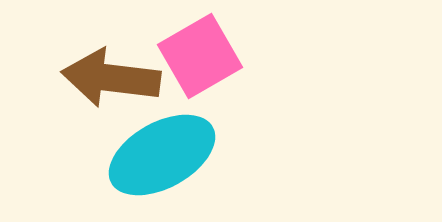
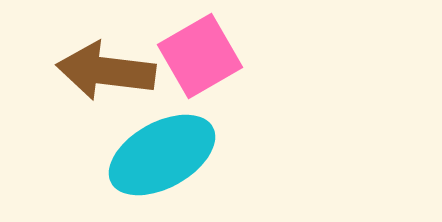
brown arrow: moved 5 px left, 7 px up
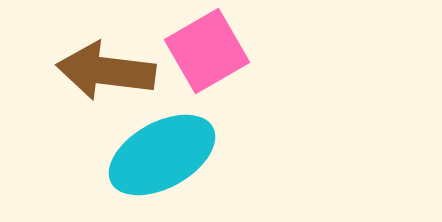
pink square: moved 7 px right, 5 px up
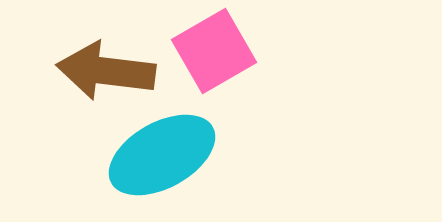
pink square: moved 7 px right
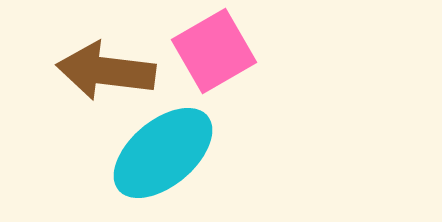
cyan ellipse: moved 1 px right, 2 px up; rotated 11 degrees counterclockwise
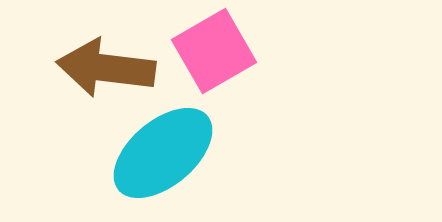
brown arrow: moved 3 px up
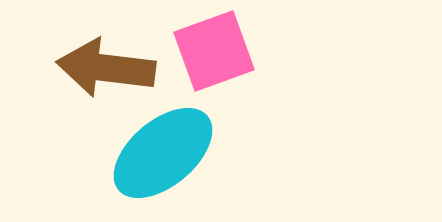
pink square: rotated 10 degrees clockwise
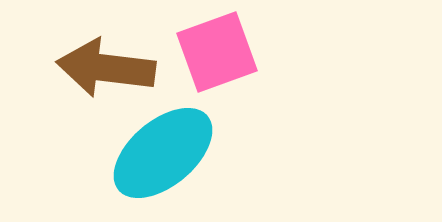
pink square: moved 3 px right, 1 px down
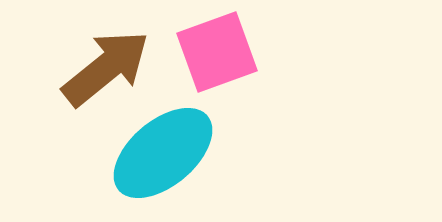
brown arrow: rotated 134 degrees clockwise
